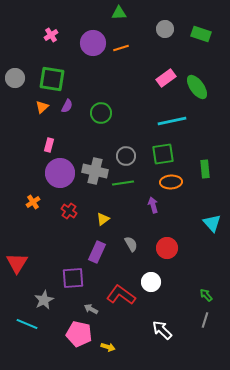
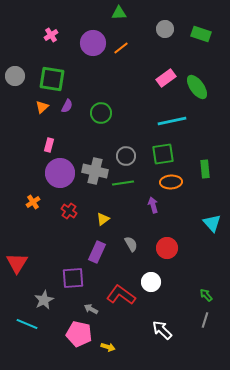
orange line at (121, 48): rotated 21 degrees counterclockwise
gray circle at (15, 78): moved 2 px up
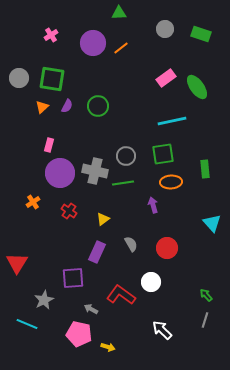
gray circle at (15, 76): moved 4 px right, 2 px down
green circle at (101, 113): moved 3 px left, 7 px up
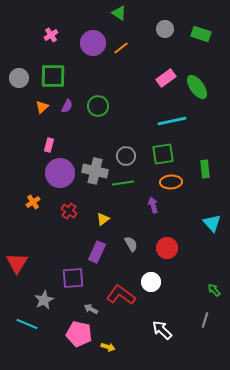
green triangle at (119, 13): rotated 35 degrees clockwise
green square at (52, 79): moved 1 px right, 3 px up; rotated 8 degrees counterclockwise
green arrow at (206, 295): moved 8 px right, 5 px up
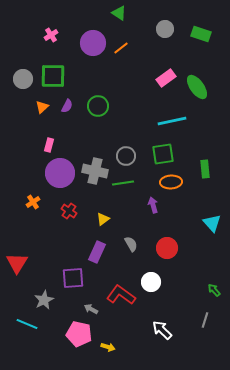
gray circle at (19, 78): moved 4 px right, 1 px down
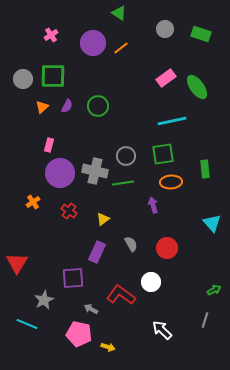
green arrow at (214, 290): rotated 104 degrees clockwise
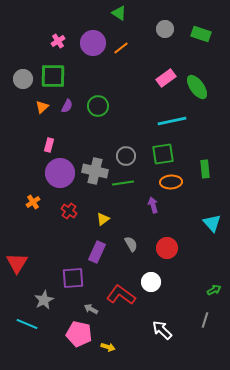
pink cross at (51, 35): moved 7 px right, 6 px down
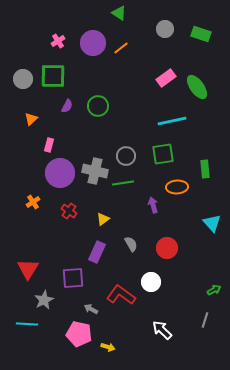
orange triangle at (42, 107): moved 11 px left, 12 px down
orange ellipse at (171, 182): moved 6 px right, 5 px down
red triangle at (17, 263): moved 11 px right, 6 px down
cyan line at (27, 324): rotated 20 degrees counterclockwise
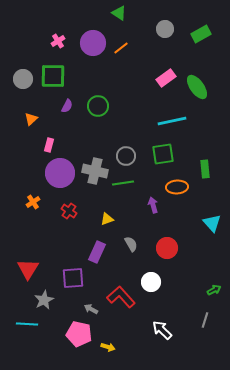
green rectangle at (201, 34): rotated 48 degrees counterclockwise
yellow triangle at (103, 219): moved 4 px right; rotated 16 degrees clockwise
red L-shape at (121, 295): moved 2 px down; rotated 12 degrees clockwise
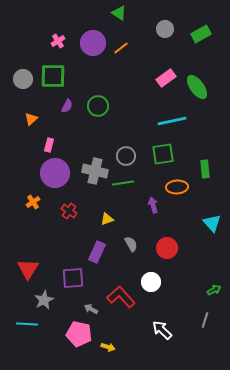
purple circle at (60, 173): moved 5 px left
